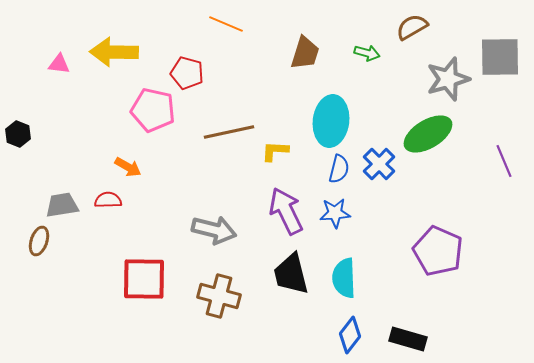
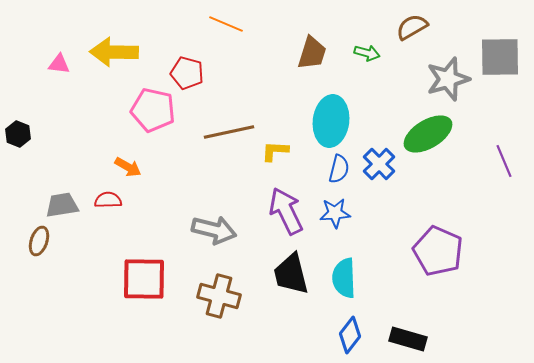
brown trapezoid: moved 7 px right
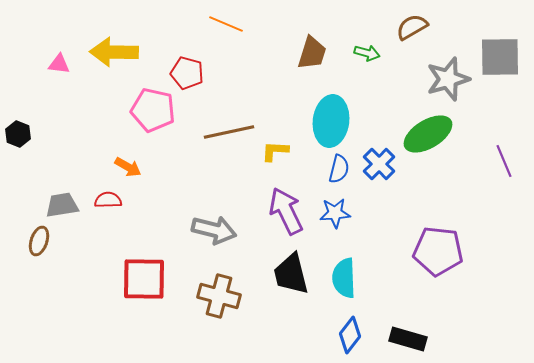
purple pentagon: rotated 18 degrees counterclockwise
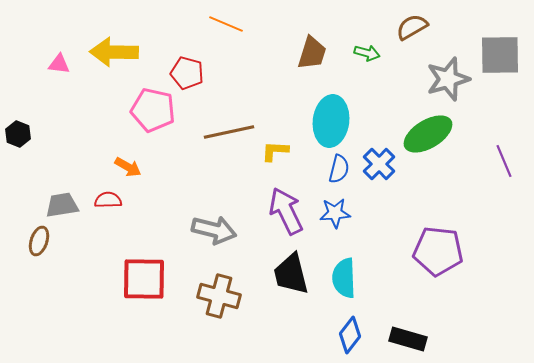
gray square: moved 2 px up
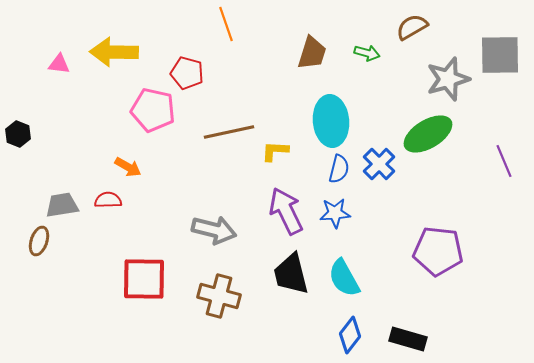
orange line: rotated 48 degrees clockwise
cyan ellipse: rotated 12 degrees counterclockwise
cyan semicircle: rotated 27 degrees counterclockwise
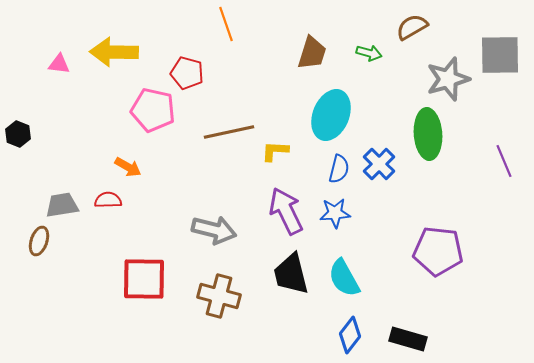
green arrow: moved 2 px right
cyan ellipse: moved 6 px up; rotated 27 degrees clockwise
green ellipse: rotated 63 degrees counterclockwise
